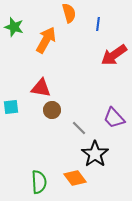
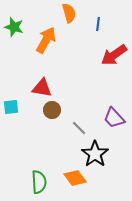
red triangle: moved 1 px right
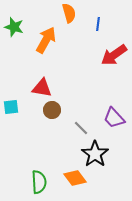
gray line: moved 2 px right
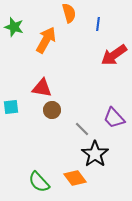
gray line: moved 1 px right, 1 px down
green semicircle: rotated 140 degrees clockwise
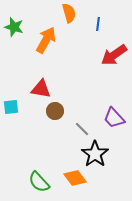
red triangle: moved 1 px left, 1 px down
brown circle: moved 3 px right, 1 px down
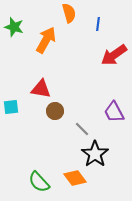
purple trapezoid: moved 6 px up; rotated 15 degrees clockwise
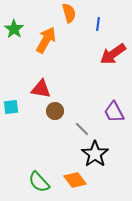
green star: moved 2 px down; rotated 18 degrees clockwise
red arrow: moved 1 px left, 1 px up
orange diamond: moved 2 px down
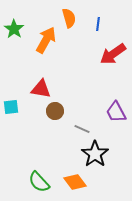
orange semicircle: moved 5 px down
purple trapezoid: moved 2 px right
gray line: rotated 21 degrees counterclockwise
orange diamond: moved 2 px down
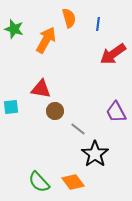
green star: rotated 18 degrees counterclockwise
gray line: moved 4 px left; rotated 14 degrees clockwise
orange diamond: moved 2 px left
